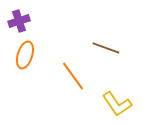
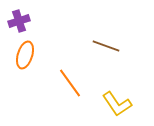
brown line: moved 2 px up
orange line: moved 3 px left, 7 px down
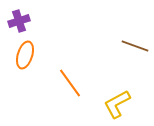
brown line: moved 29 px right
yellow L-shape: rotated 96 degrees clockwise
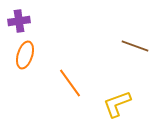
purple cross: rotated 10 degrees clockwise
yellow L-shape: rotated 8 degrees clockwise
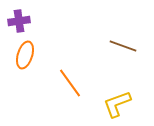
brown line: moved 12 px left
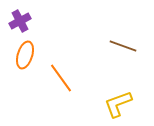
purple cross: moved 1 px right; rotated 20 degrees counterclockwise
orange line: moved 9 px left, 5 px up
yellow L-shape: moved 1 px right
